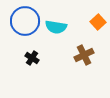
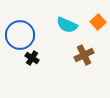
blue circle: moved 5 px left, 14 px down
cyan semicircle: moved 11 px right, 2 px up; rotated 15 degrees clockwise
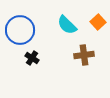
cyan semicircle: rotated 20 degrees clockwise
blue circle: moved 5 px up
brown cross: rotated 18 degrees clockwise
